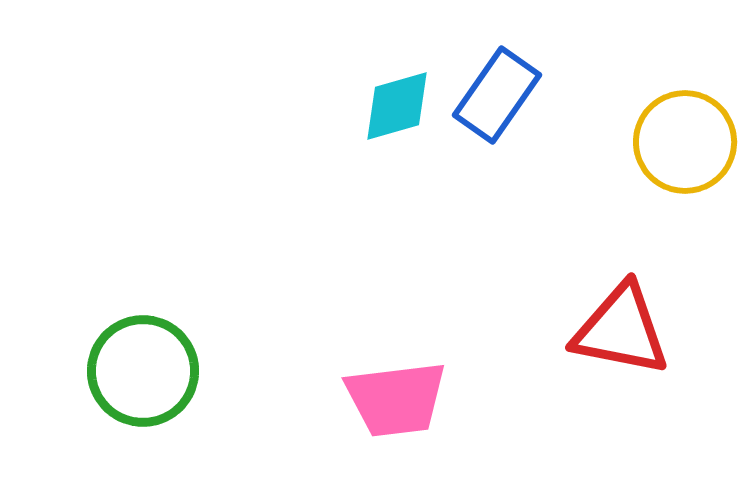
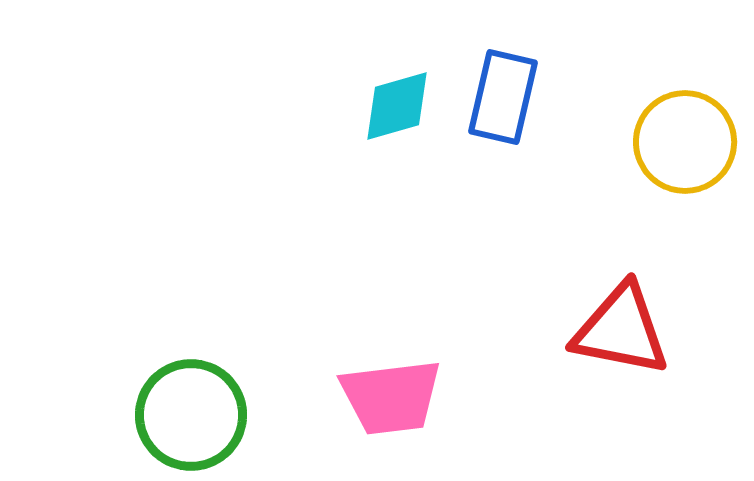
blue rectangle: moved 6 px right, 2 px down; rotated 22 degrees counterclockwise
green circle: moved 48 px right, 44 px down
pink trapezoid: moved 5 px left, 2 px up
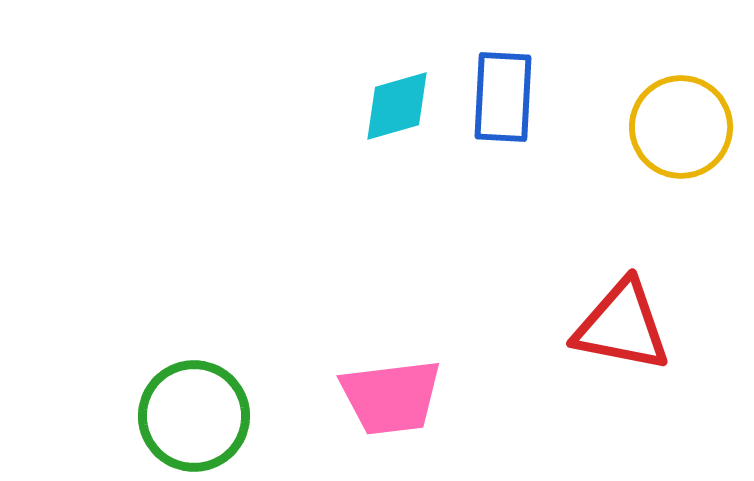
blue rectangle: rotated 10 degrees counterclockwise
yellow circle: moved 4 px left, 15 px up
red triangle: moved 1 px right, 4 px up
green circle: moved 3 px right, 1 px down
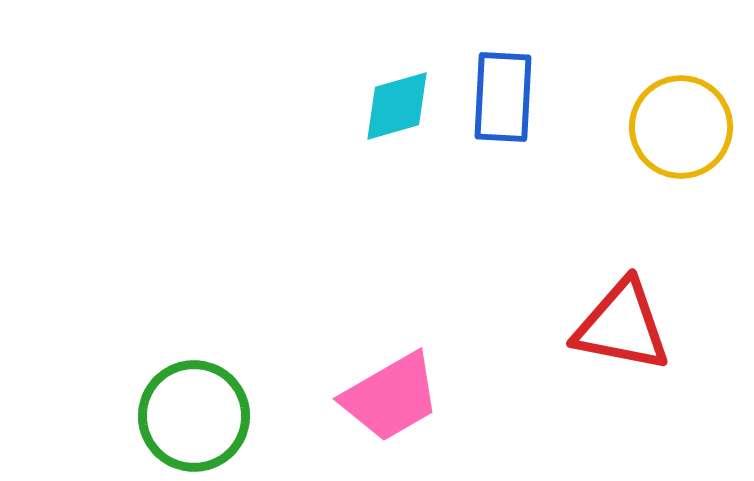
pink trapezoid: rotated 23 degrees counterclockwise
